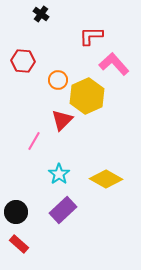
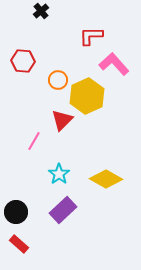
black cross: moved 3 px up; rotated 14 degrees clockwise
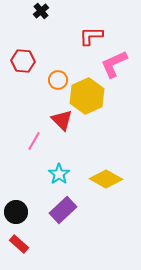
pink L-shape: rotated 72 degrees counterclockwise
red triangle: rotated 30 degrees counterclockwise
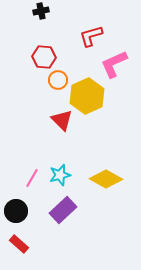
black cross: rotated 28 degrees clockwise
red L-shape: rotated 15 degrees counterclockwise
red hexagon: moved 21 px right, 4 px up
pink line: moved 2 px left, 37 px down
cyan star: moved 1 px right, 1 px down; rotated 20 degrees clockwise
black circle: moved 1 px up
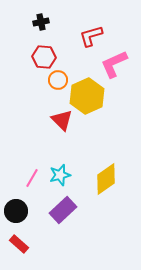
black cross: moved 11 px down
yellow diamond: rotated 64 degrees counterclockwise
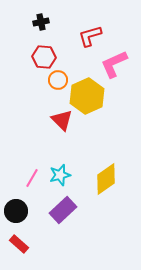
red L-shape: moved 1 px left
